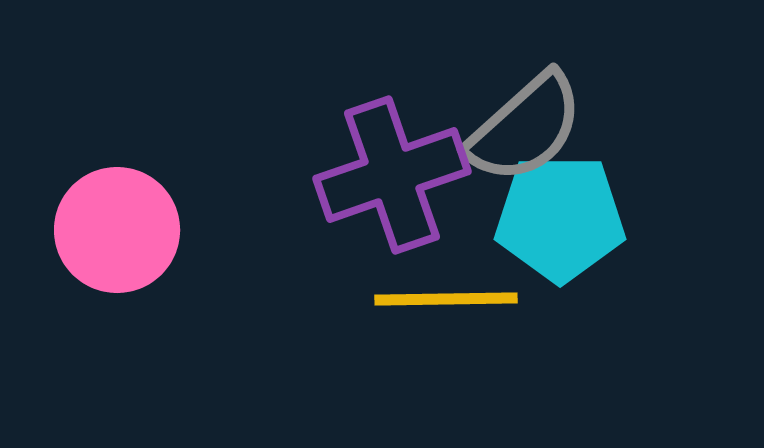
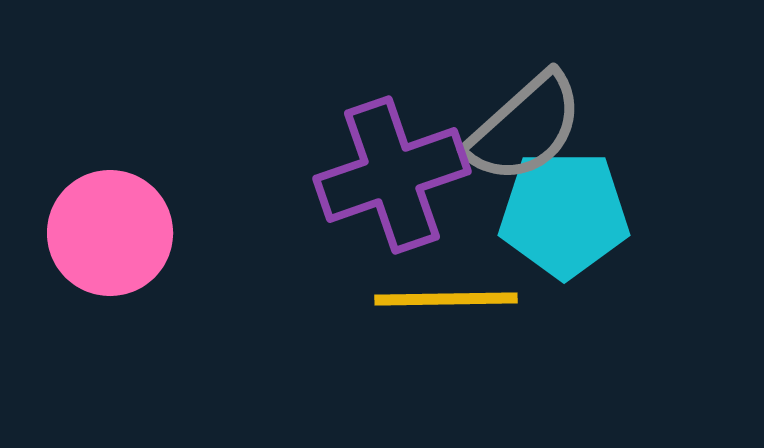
cyan pentagon: moved 4 px right, 4 px up
pink circle: moved 7 px left, 3 px down
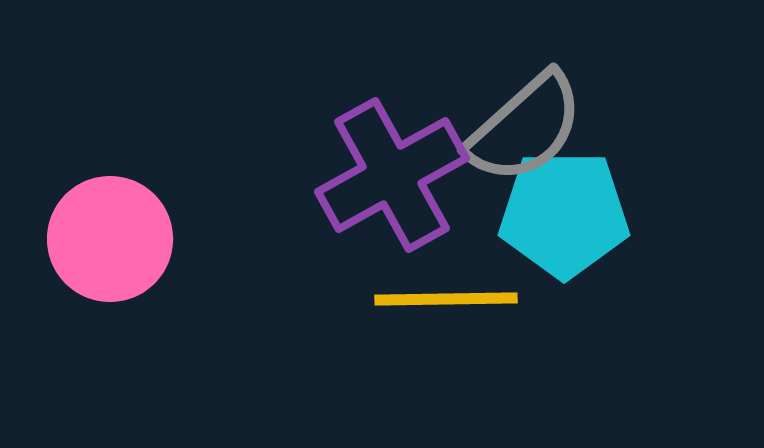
purple cross: rotated 10 degrees counterclockwise
pink circle: moved 6 px down
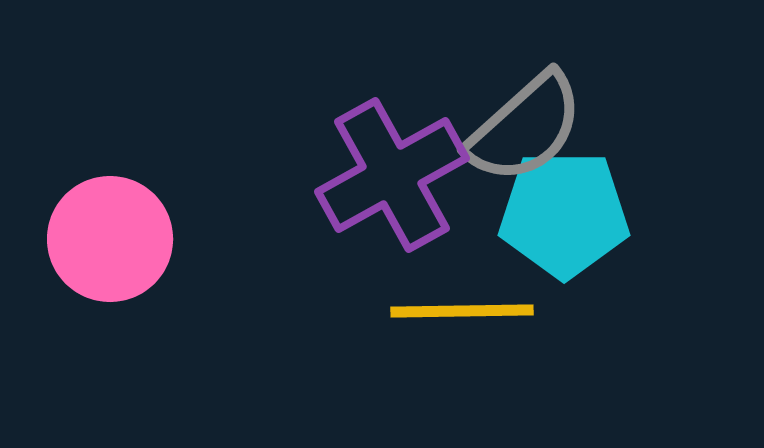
yellow line: moved 16 px right, 12 px down
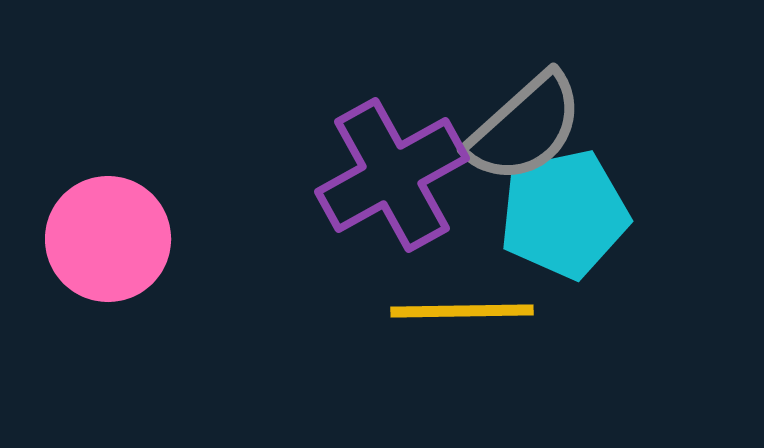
cyan pentagon: rotated 12 degrees counterclockwise
pink circle: moved 2 px left
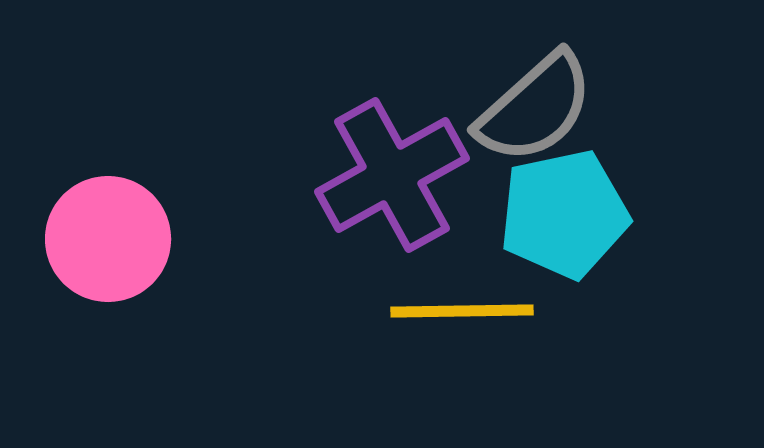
gray semicircle: moved 10 px right, 20 px up
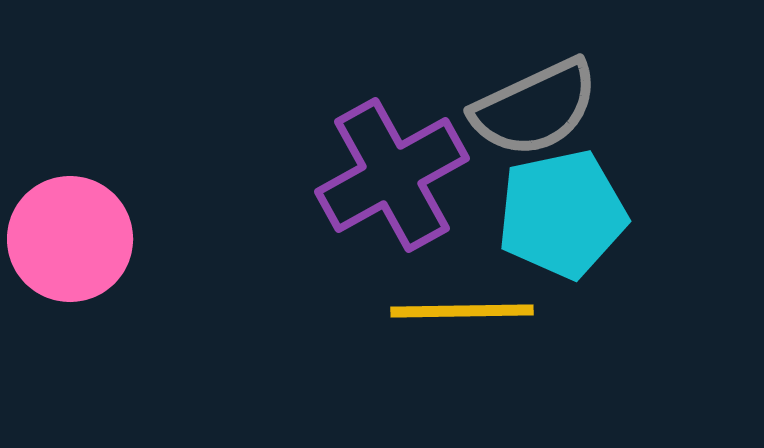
gray semicircle: rotated 17 degrees clockwise
cyan pentagon: moved 2 px left
pink circle: moved 38 px left
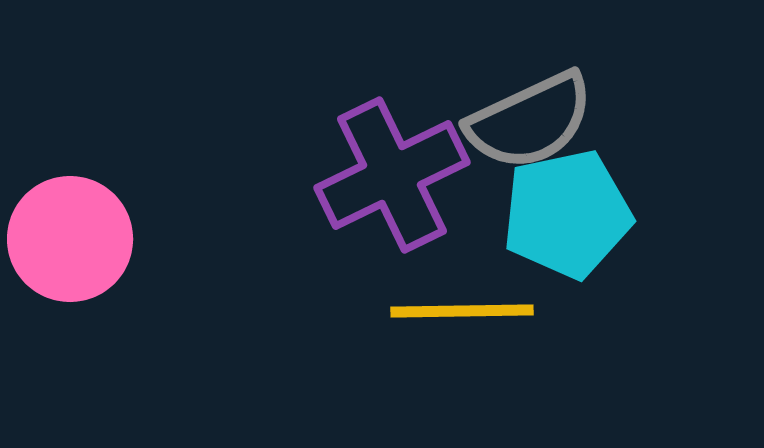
gray semicircle: moved 5 px left, 13 px down
purple cross: rotated 3 degrees clockwise
cyan pentagon: moved 5 px right
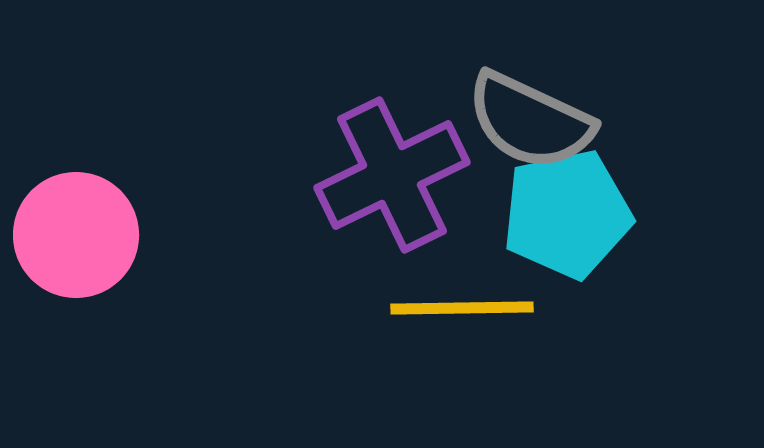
gray semicircle: rotated 50 degrees clockwise
pink circle: moved 6 px right, 4 px up
yellow line: moved 3 px up
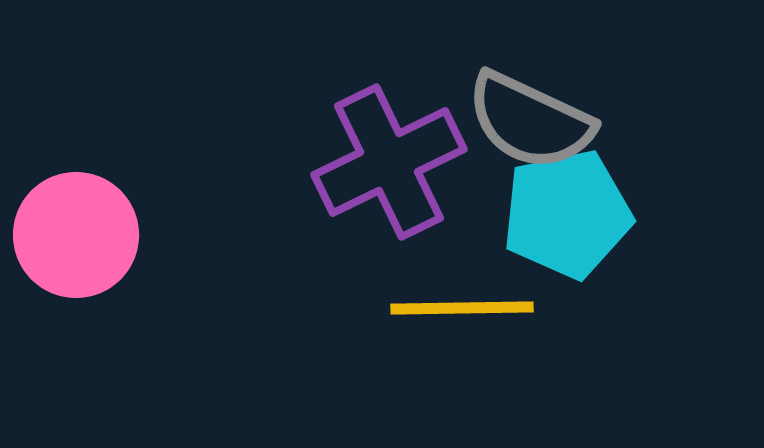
purple cross: moved 3 px left, 13 px up
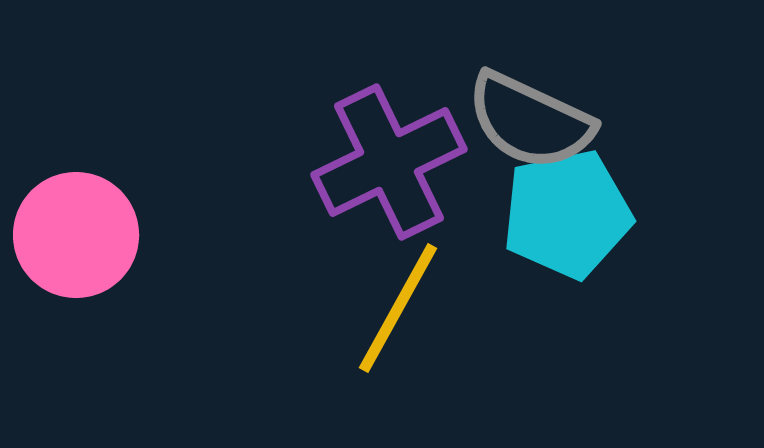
yellow line: moved 64 px left; rotated 60 degrees counterclockwise
